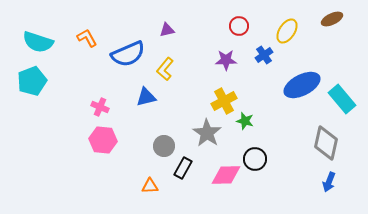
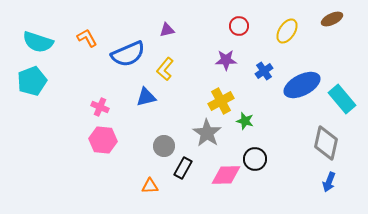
blue cross: moved 16 px down
yellow cross: moved 3 px left
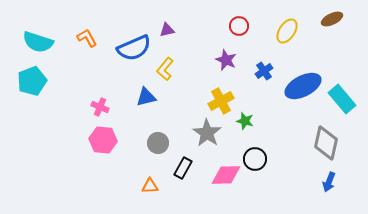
blue semicircle: moved 6 px right, 6 px up
purple star: rotated 25 degrees clockwise
blue ellipse: moved 1 px right, 1 px down
gray circle: moved 6 px left, 3 px up
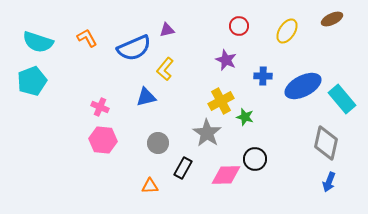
blue cross: moved 1 px left, 5 px down; rotated 36 degrees clockwise
green star: moved 4 px up
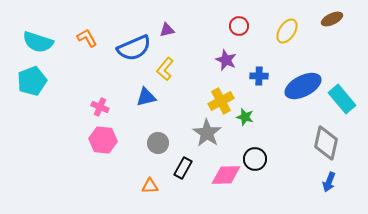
blue cross: moved 4 px left
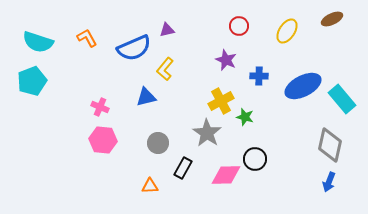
gray diamond: moved 4 px right, 2 px down
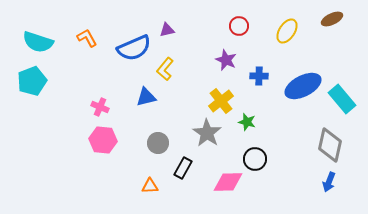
yellow cross: rotated 10 degrees counterclockwise
green star: moved 2 px right, 5 px down
pink diamond: moved 2 px right, 7 px down
